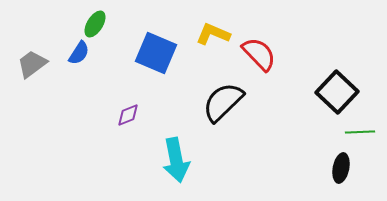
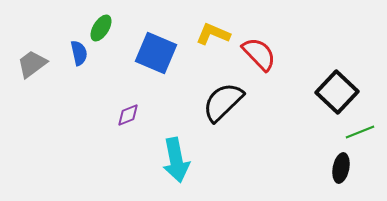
green ellipse: moved 6 px right, 4 px down
blue semicircle: rotated 45 degrees counterclockwise
green line: rotated 20 degrees counterclockwise
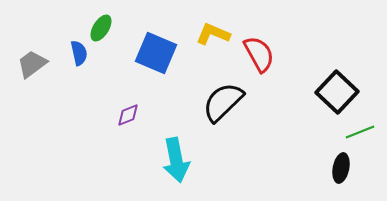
red semicircle: rotated 15 degrees clockwise
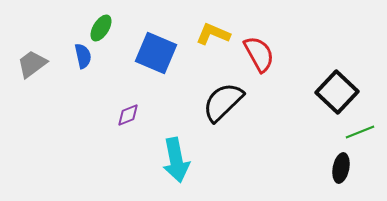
blue semicircle: moved 4 px right, 3 px down
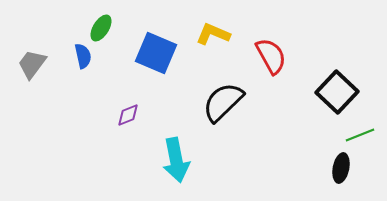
red semicircle: moved 12 px right, 2 px down
gray trapezoid: rotated 16 degrees counterclockwise
green line: moved 3 px down
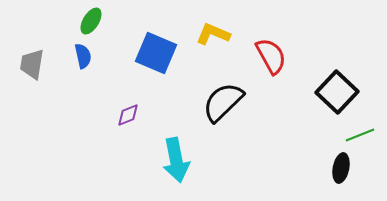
green ellipse: moved 10 px left, 7 px up
gray trapezoid: rotated 28 degrees counterclockwise
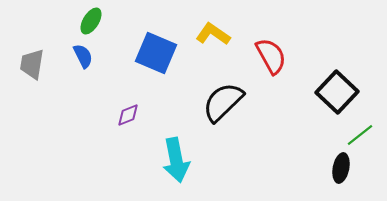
yellow L-shape: rotated 12 degrees clockwise
blue semicircle: rotated 15 degrees counterclockwise
green line: rotated 16 degrees counterclockwise
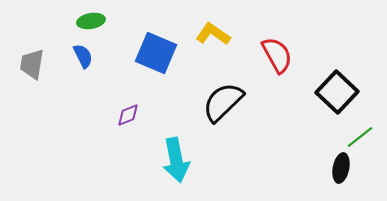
green ellipse: rotated 48 degrees clockwise
red semicircle: moved 6 px right, 1 px up
green line: moved 2 px down
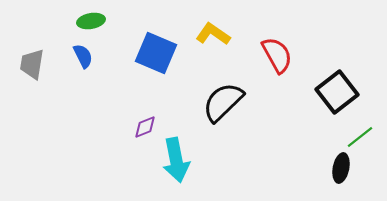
black square: rotated 9 degrees clockwise
purple diamond: moved 17 px right, 12 px down
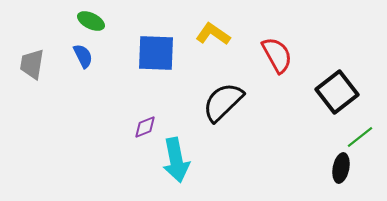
green ellipse: rotated 36 degrees clockwise
blue square: rotated 21 degrees counterclockwise
